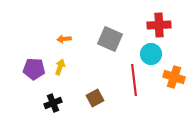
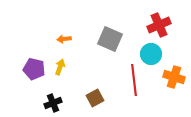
red cross: rotated 20 degrees counterclockwise
purple pentagon: rotated 10 degrees clockwise
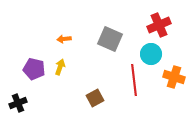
black cross: moved 35 px left
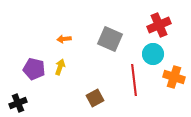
cyan circle: moved 2 px right
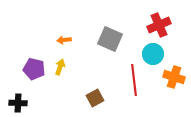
orange arrow: moved 1 px down
black cross: rotated 24 degrees clockwise
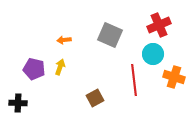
gray square: moved 4 px up
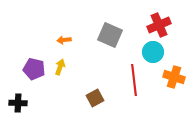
cyan circle: moved 2 px up
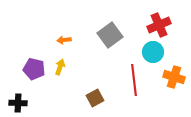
gray square: rotated 30 degrees clockwise
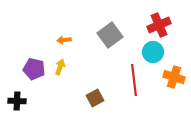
black cross: moved 1 px left, 2 px up
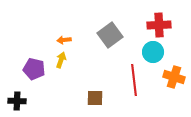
red cross: rotated 20 degrees clockwise
yellow arrow: moved 1 px right, 7 px up
brown square: rotated 30 degrees clockwise
